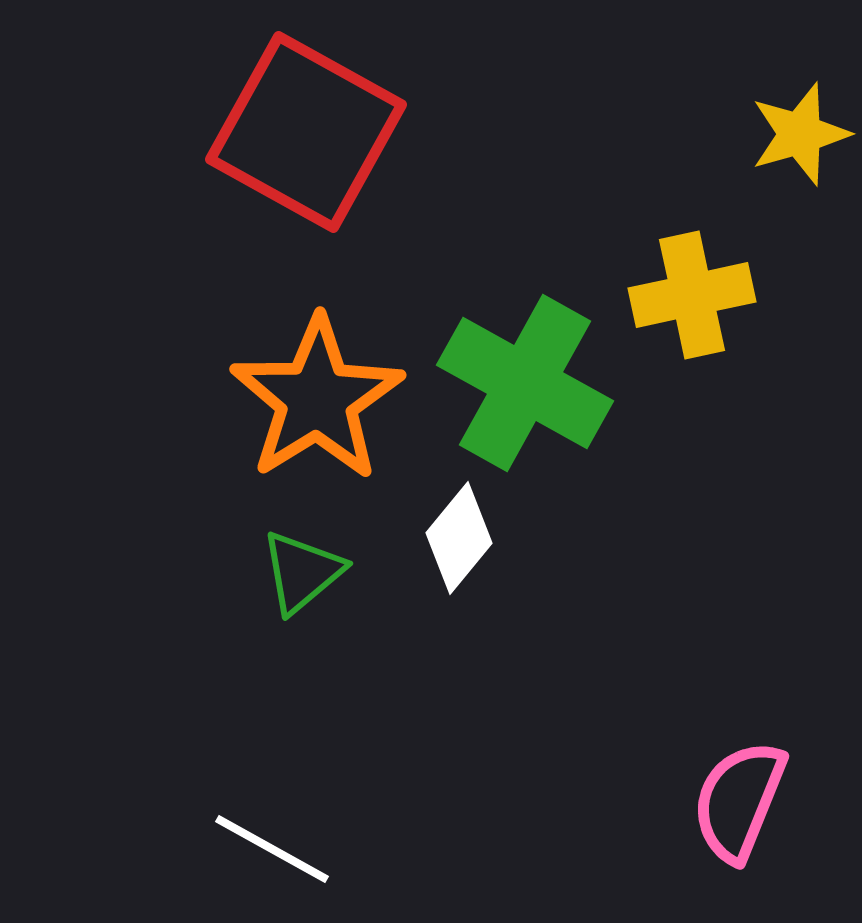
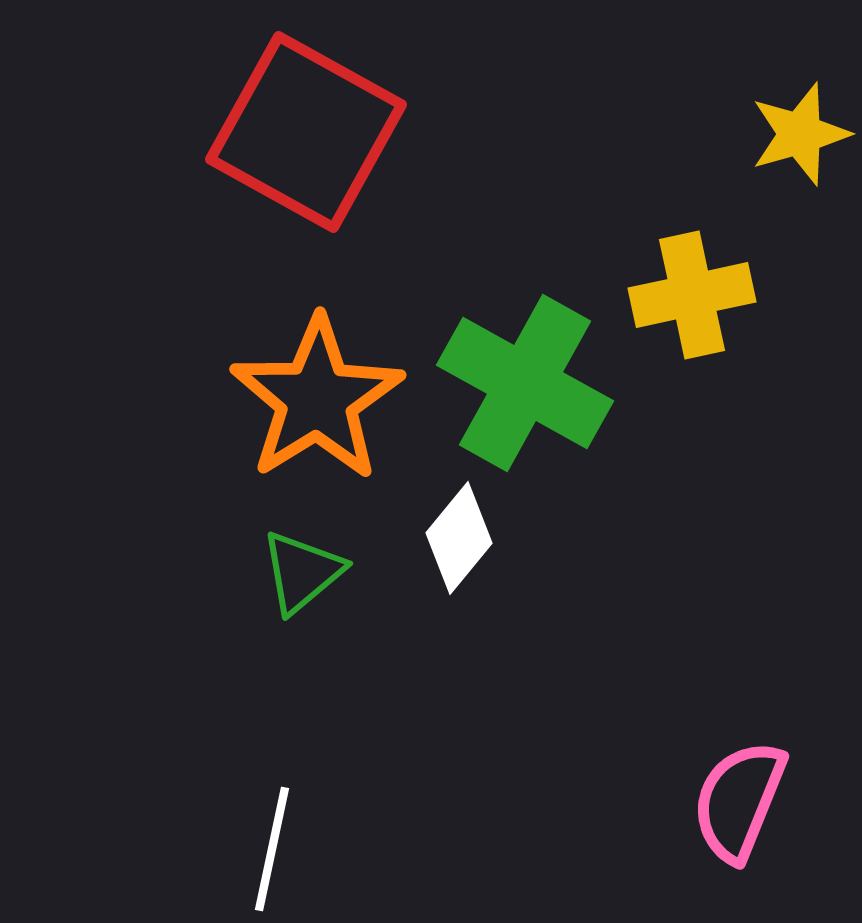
white line: rotated 73 degrees clockwise
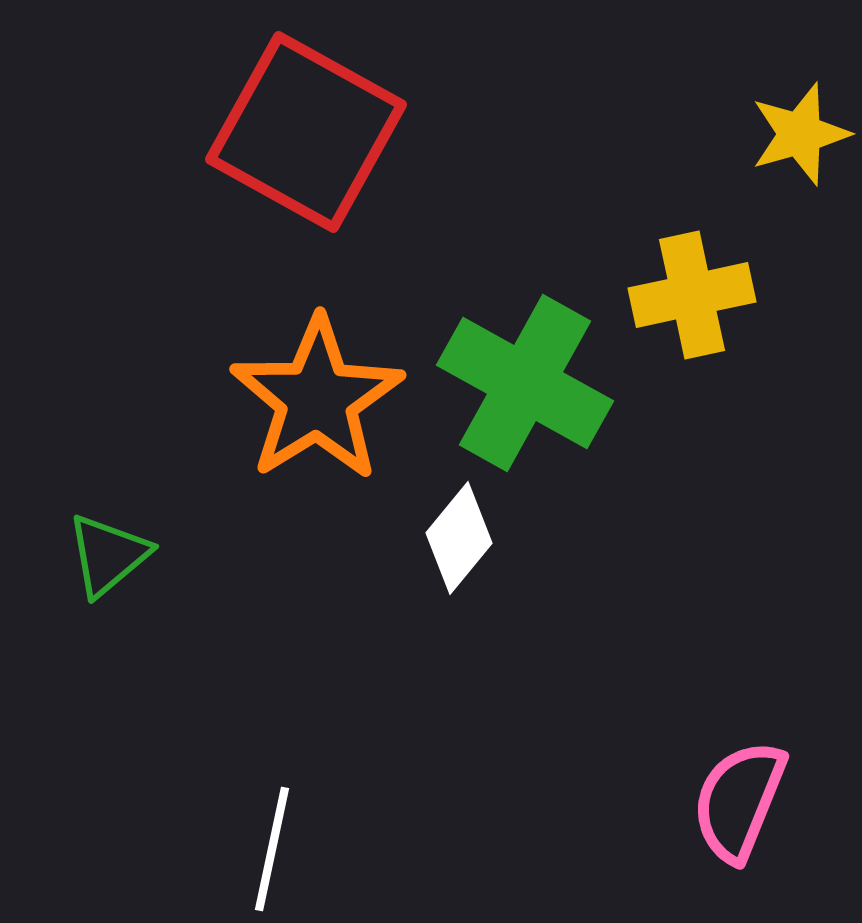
green triangle: moved 194 px left, 17 px up
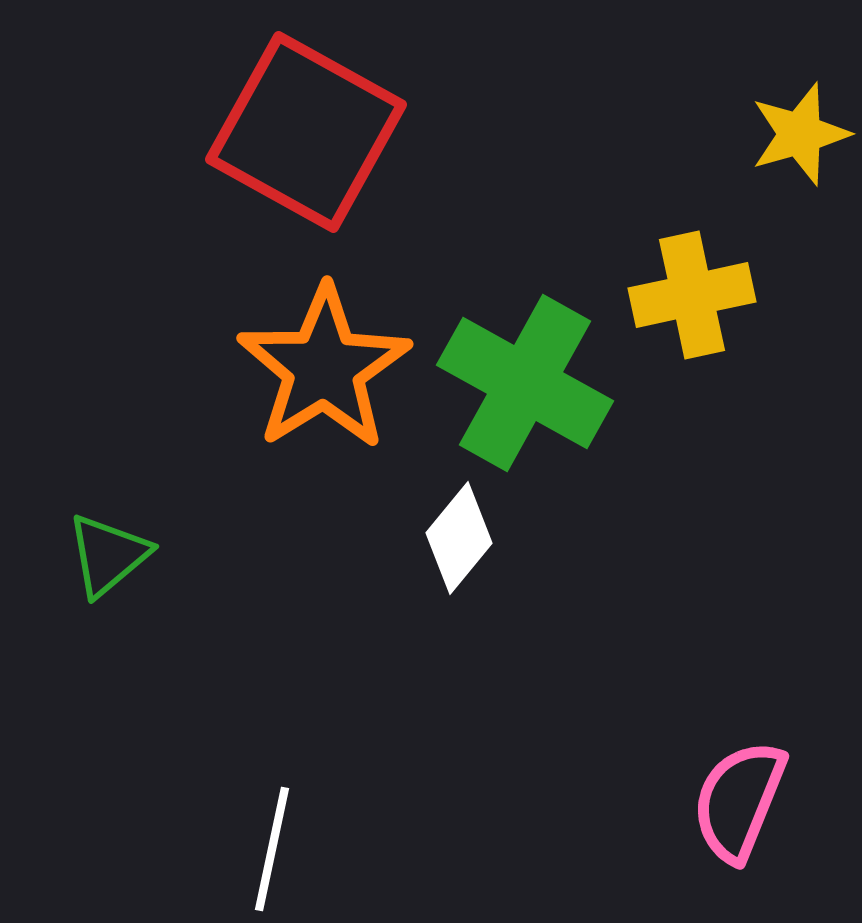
orange star: moved 7 px right, 31 px up
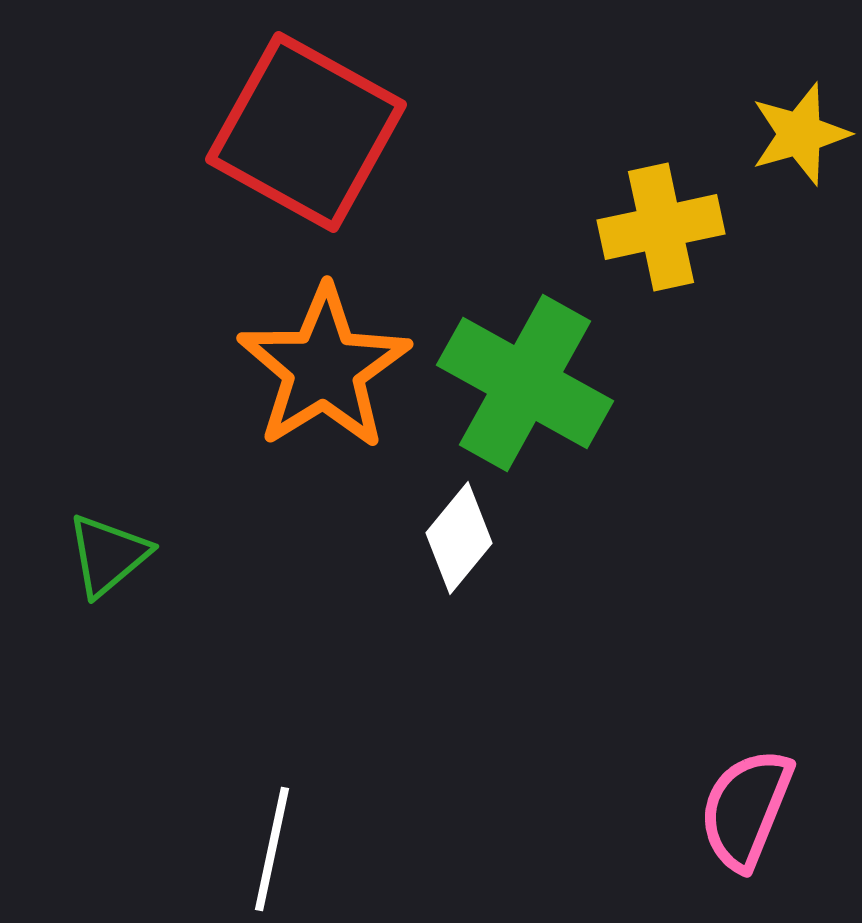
yellow cross: moved 31 px left, 68 px up
pink semicircle: moved 7 px right, 8 px down
